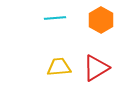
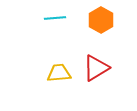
yellow trapezoid: moved 6 px down
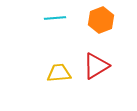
orange hexagon: rotated 10 degrees clockwise
red triangle: moved 2 px up
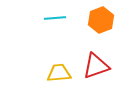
red triangle: rotated 12 degrees clockwise
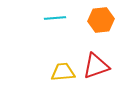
orange hexagon: rotated 15 degrees clockwise
yellow trapezoid: moved 4 px right, 1 px up
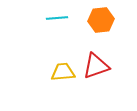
cyan line: moved 2 px right
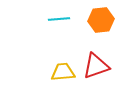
cyan line: moved 2 px right, 1 px down
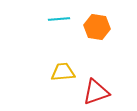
orange hexagon: moved 4 px left, 7 px down; rotated 15 degrees clockwise
red triangle: moved 26 px down
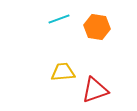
cyan line: rotated 15 degrees counterclockwise
red triangle: moved 1 px left, 2 px up
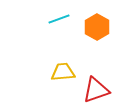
orange hexagon: rotated 20 degrees clockwise
red triangle: moved 1 px right
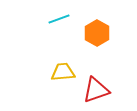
orange hexagon: moved 6 px down
